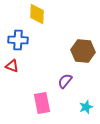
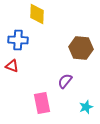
brown hexagon: moved 2 px left, 3 px up
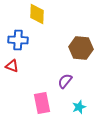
cyan star: moved 7 px left
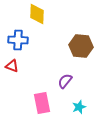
brown hexagon: moved 2 px up
